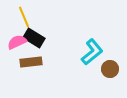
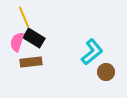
pink semicircle: rotated 48 degrees counterclockwise
brown circle: moved 4 px left, 3 px down
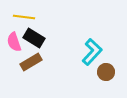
yellow line: rotated 60 degrees counterclockwise
pink semicircle: moved 3 px left; rotated 36 degrees counterclockwise
cyan L-shape: rotated 8 degrees counterclockwise
brown rectangle: rotated 25 degrees counterclockwise
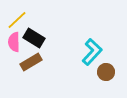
yellow line: moved 7 px left, 3 px down; rotated 50 degrees counterclockwise
pink semicircle: rotated 18 degrees clockwise
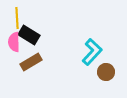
yellow line: moved 2 px up; rotated 50 degrees counterclockwise
black rectangle: moved 5 px left, 3 px up
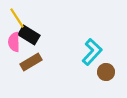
yellow line: rotated 30 degrees counterclockwise
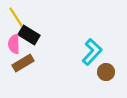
yellow line: moved 1 px left, 1 px up
pink semicircle: moved 2 px down
brown rectangle: moved 8 px left, 1 px down
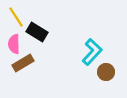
black rectangle: moved 8 px right, 3 px up
